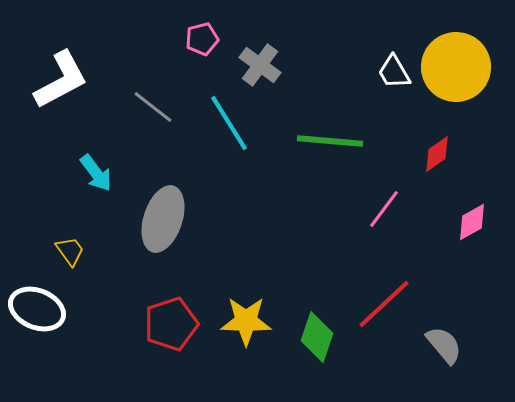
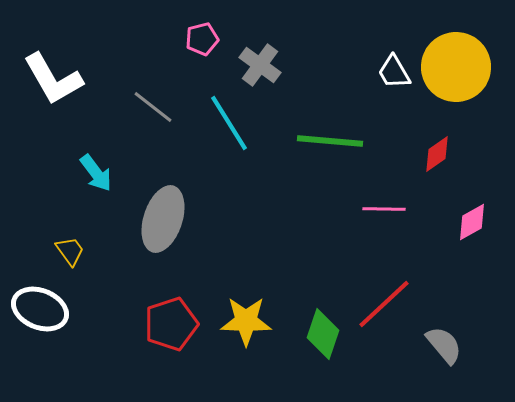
white L-shape: moved 8 px left, 1 px up; rotated 88 degrees clockwise
pink line: rotated 54 degrees clockwise
white ellipse: moved 3 px right
green diamond: moved 6 px right, 3 px up
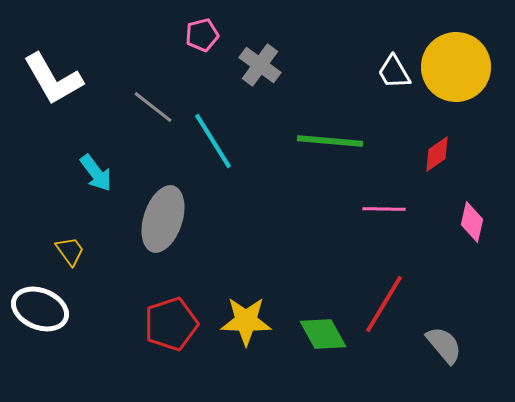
pink pentagon: moved 4 px up
cyan line: moved 16 px left, 18 px down
pink diamond: rotated 48 degrees counterclockwise
red line: rotated 16 degrees counterclockwise
green diamond: rotated 48 degrees counterclockwise
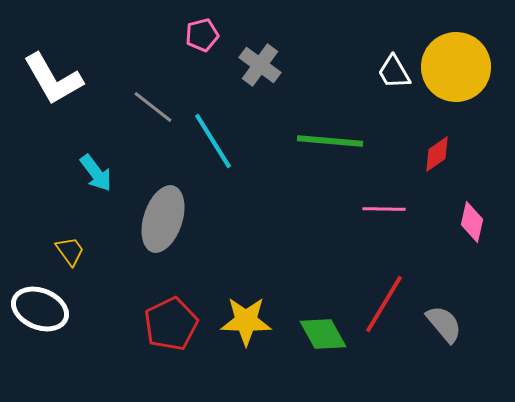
red pentagon: rotated 8 degrees counterclockwise
gray semicircle: moved 21 px up
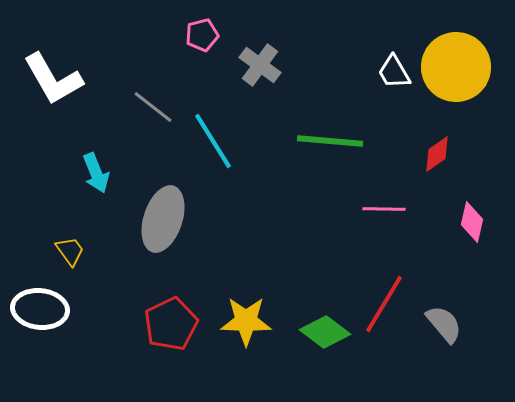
cyan arrow: rotated 15 degrees clockwise
white ellipse: rotated 16 degrees counterclockwise
green diamond: moved 2 px right, 2 px up; rotated 24 degrees counterclockwise
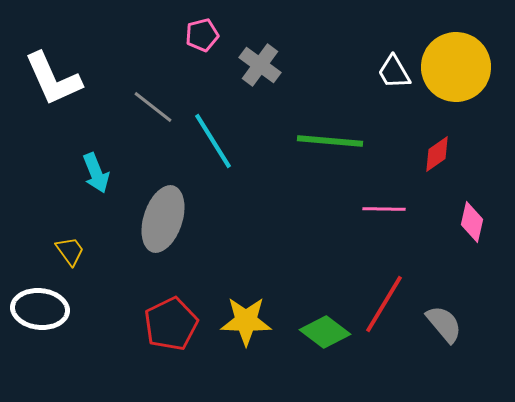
white L-shape: rotated 6 degrees clockwise
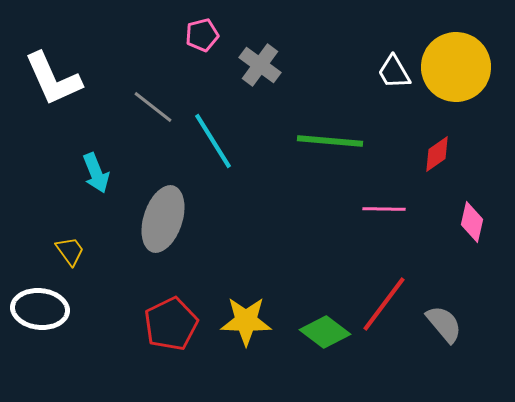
red line: rotated 6 degrees clockwise
